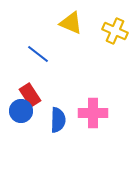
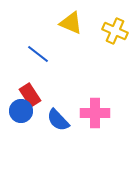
pink cross: moved 2 px right
blue semicircle: rotated 135 degrees clockwise
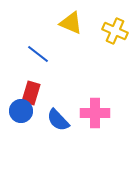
red rectangle: moved 1 px right, 2 px up; rotated 50 degrees clockwise
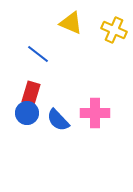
yellow cross: moved 1 px left, 1 px up
blue circle: moved 6 px right, 2 px down
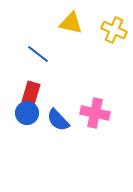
yellow triangle: rotated 10 degrees counterclockwise
pink cross: rotated 12 degrees clockwise
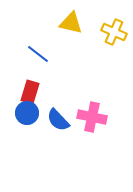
yellow cross: moved 2 px down
red rectangle: moved 1 px left, 1 px up
pink cross: moved 3 px left, 4 px down
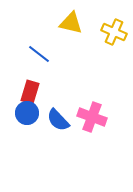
blue line: moved 1 px right
pink cross: rotated 8 degrees clockwise
